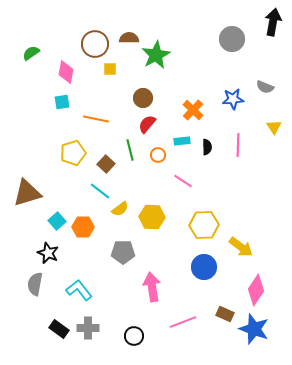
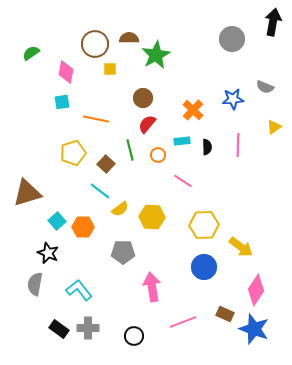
yellow triangle at (274, 127): rotated 28 degrees clockwise
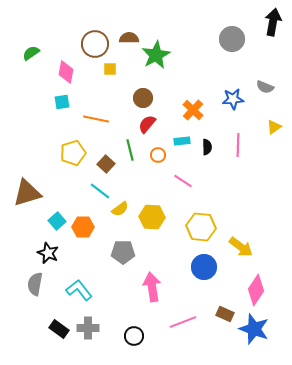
yellow hexagon at (204, 225): moved 3 px left, 2 px down; rotated 8 degrees clockwise
